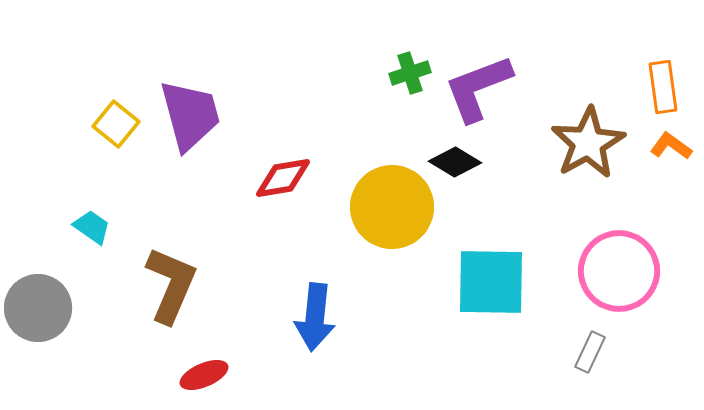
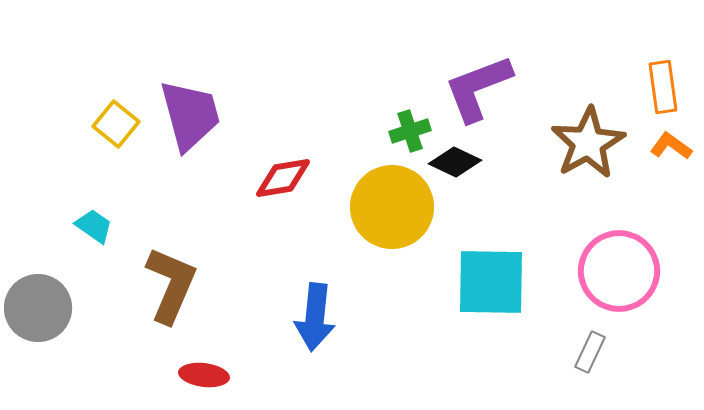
green cross: moved 58 px down
black diamond: rotated 6 degrees counterclockwise
cyan trapezoid: moved 2 px right, 1 px up
red ellipse: rotated 30 degrees clockwise
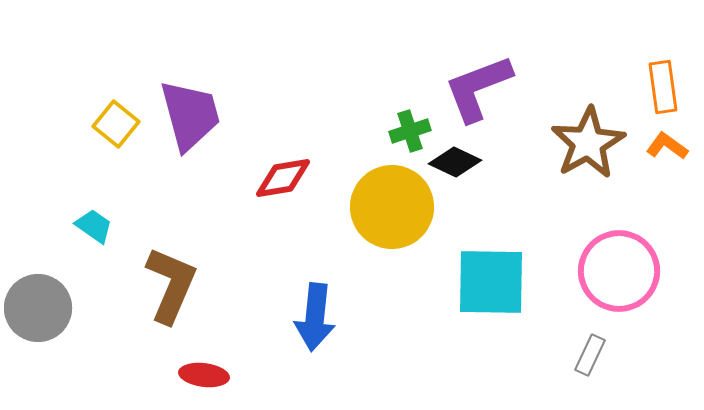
orange L-shape: moved 4 px left
gray rectangle: moved 3 px down
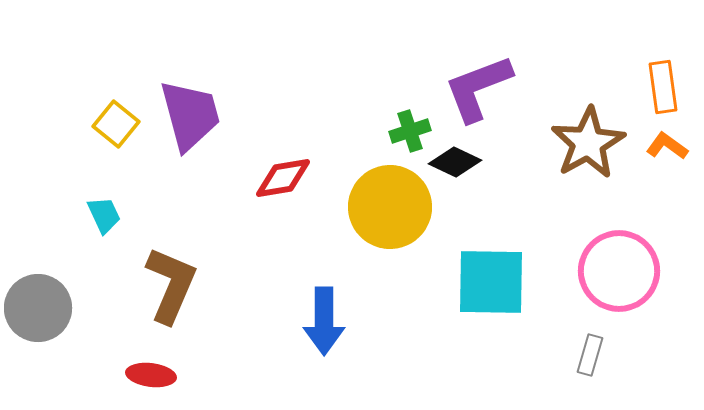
yellow circle: moved 2 px left
cyan trapezoid: moved 10 px right, 11 px up; rotated 30 degrees clockwise
blue arrow: moved 9 px right, 4 px down; rotated 6 degrees counterclockwise
gray rectangle: rotated 9 degrees counterclockwise
red ellipse: moved 53 px left
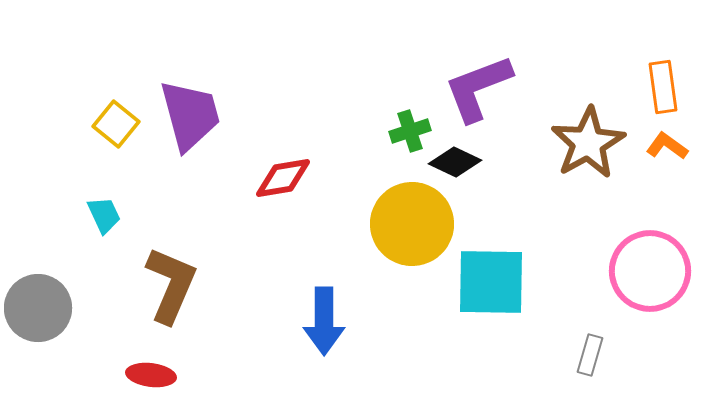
yellow circle: moved 22 px right, 17 px down
pink circle: moved 31 px right
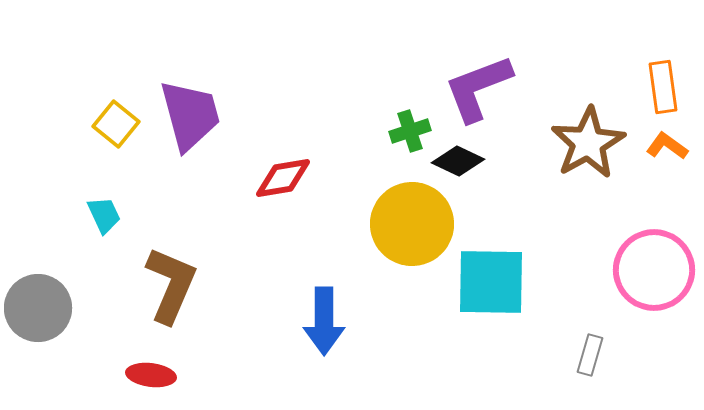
black diamond: moved 3 px right, 1 px up
pink circle: moved 4 px right, 1 px up
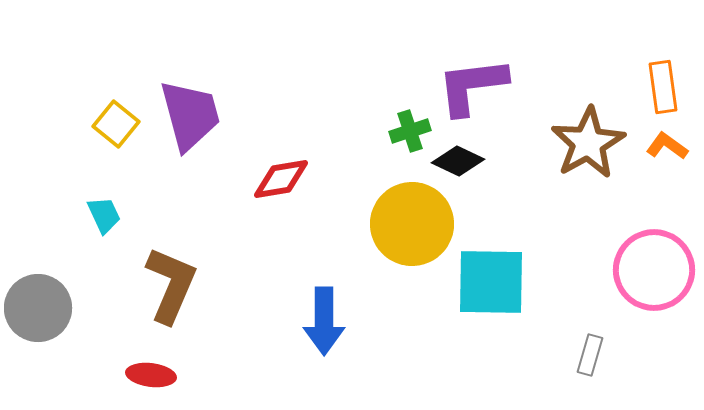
purple L-shape: moved 6 px left, 2 px up; rotated 14 degrees clockwise
red diamond: moved 2 px left, 1 px down
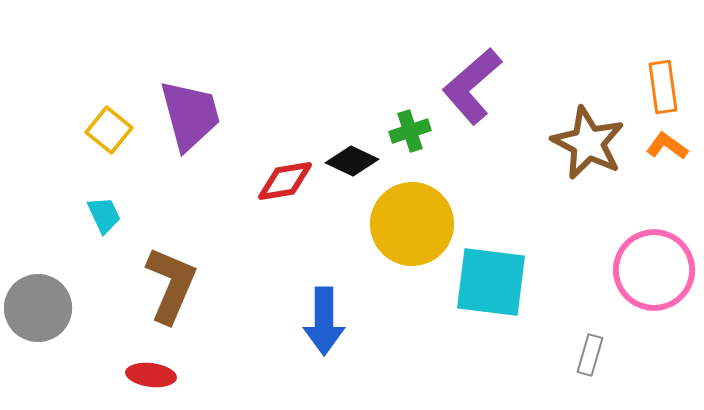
purple L-shape: rotated 34 degrees counterclockwise
yellow square: moved 7 px left, 6 px down
brown star: rotated 16 degrees counterclockwise
black diamond: moved 106 px left
red diamond: moved 4 px right, 2 px down
cyan square: rotated 6 degrees clockwise
